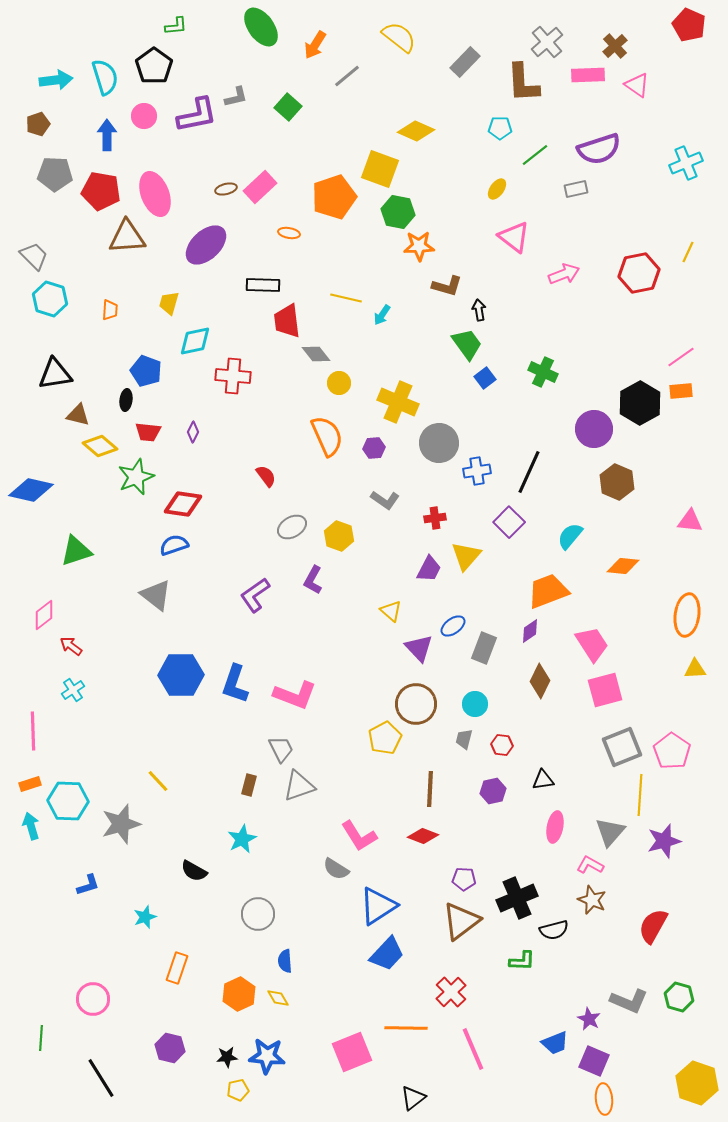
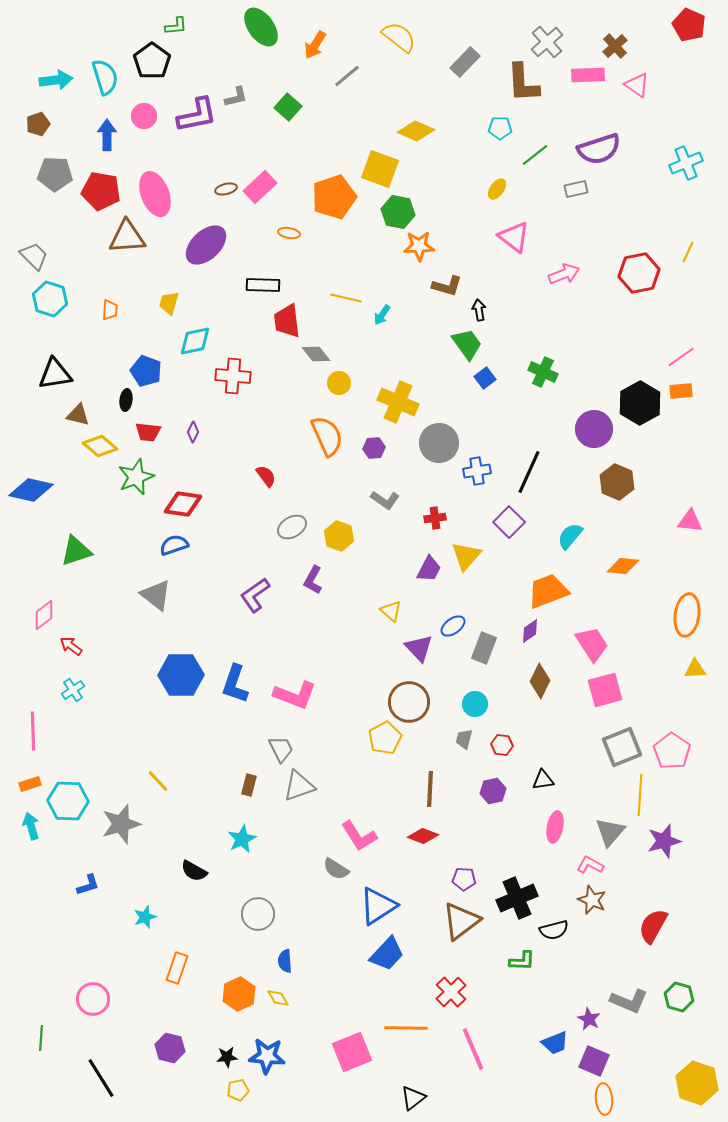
black pentagon at (154, 66): moved 2 px left, 5 px up
brown circle at (416, 704): moved 7 px left, 2 px up
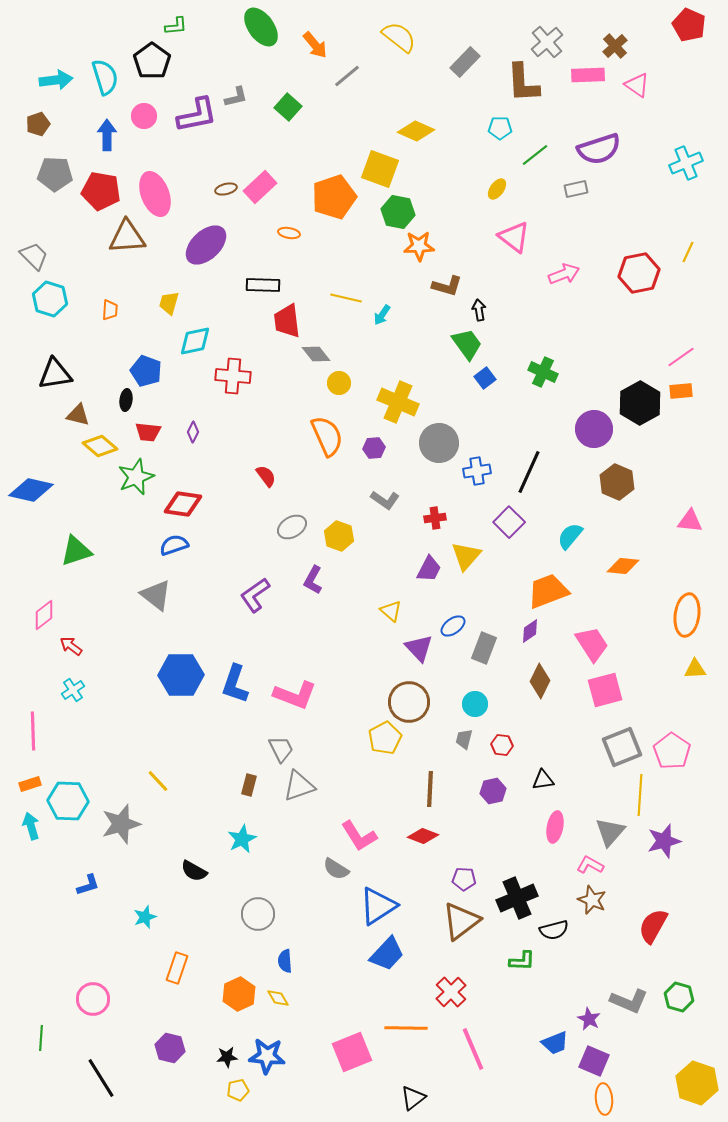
orange arrow at (315, 45): rotated 72 degrees counterclockwise
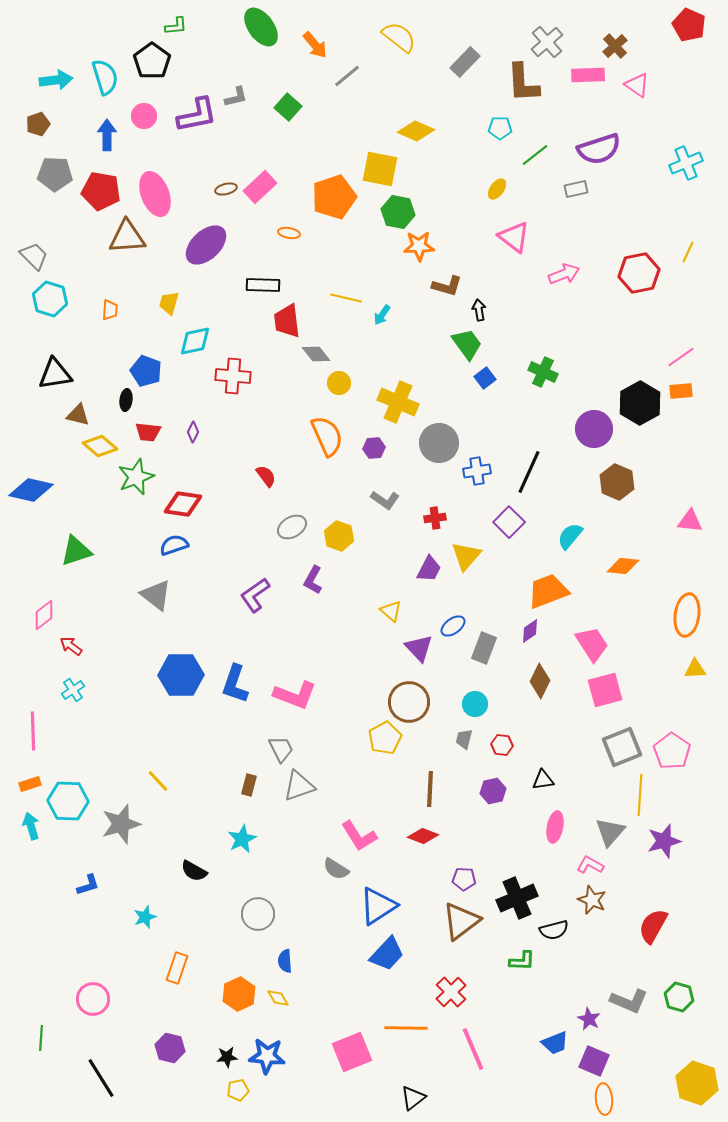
yellow square at (380, 169): rotated 9 degrees counterclockwise
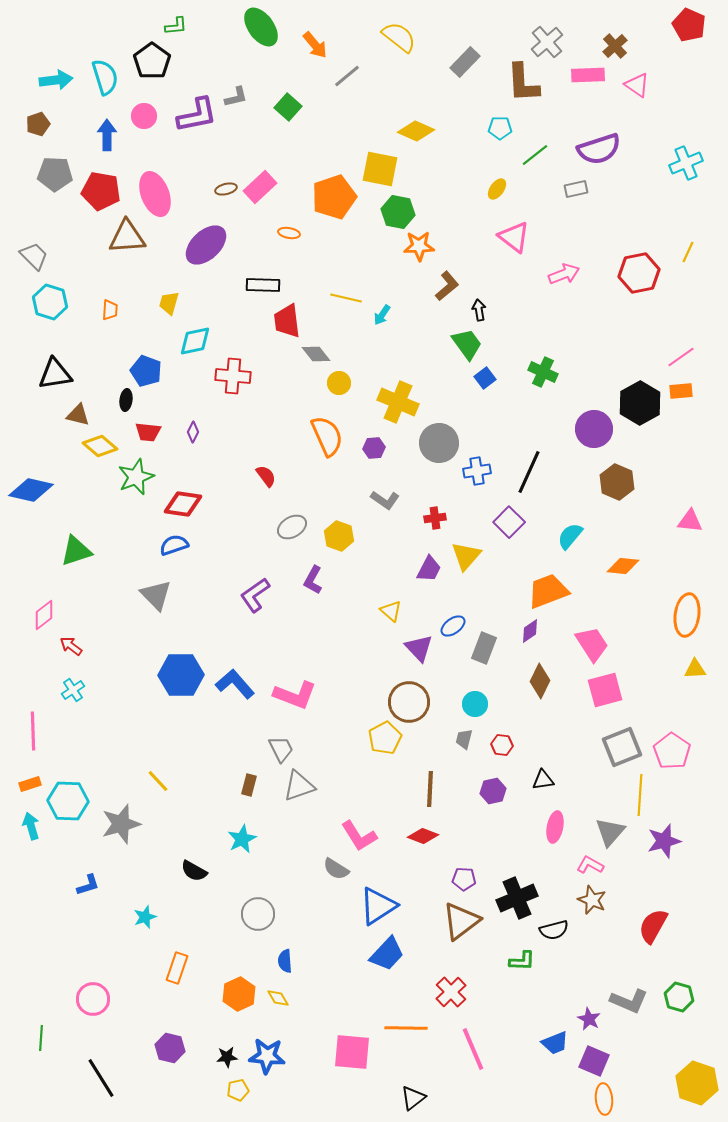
brown L-shape at (447, 286): rotated 56 degrees counterclockwise
cyan hexagon at (50, 299): moved 3 px down
gray triangle at (156, 595): rotated 8 degrees clockwise
blue L-shape at (235, 684): rotated 120 degrees clockwise
pink square at (352, 1052): rotated 27 degrees clockwise
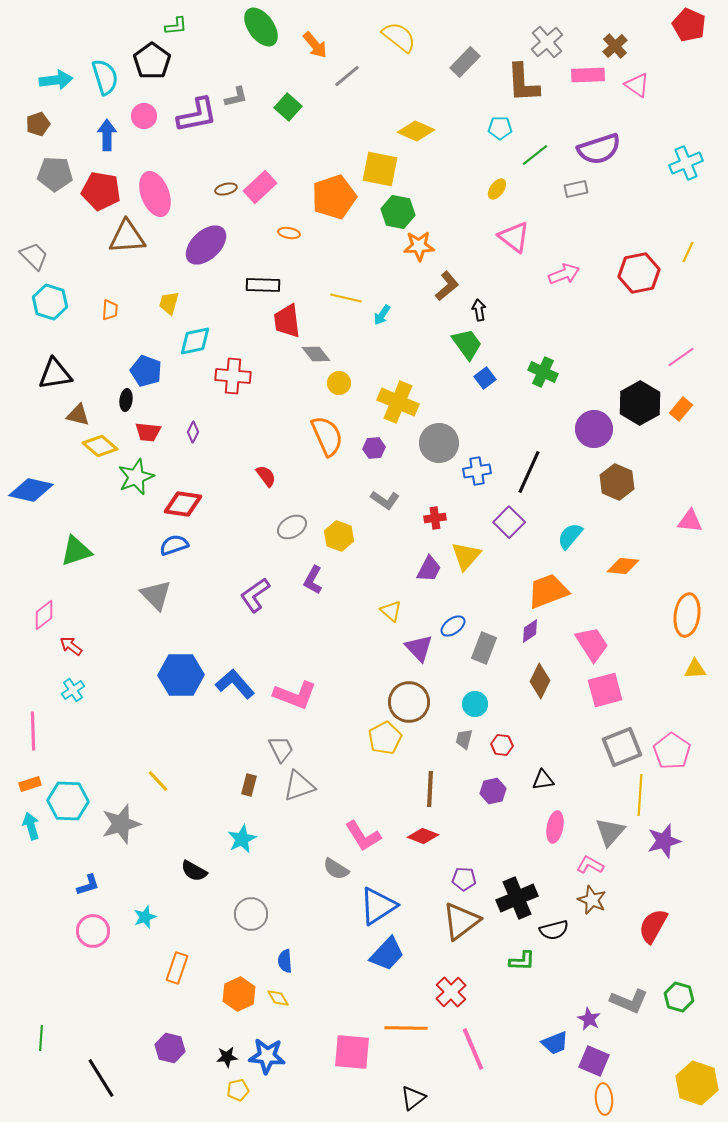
orange rectangle at (681, 391): moved 18 px down; rotated 45 degrees counterclockwise
pink L-shape at (359, 836): moved 4 px right
gray circle at (258, 914): moved 7 px left
pink circle at (93, 999): moved 68 px up
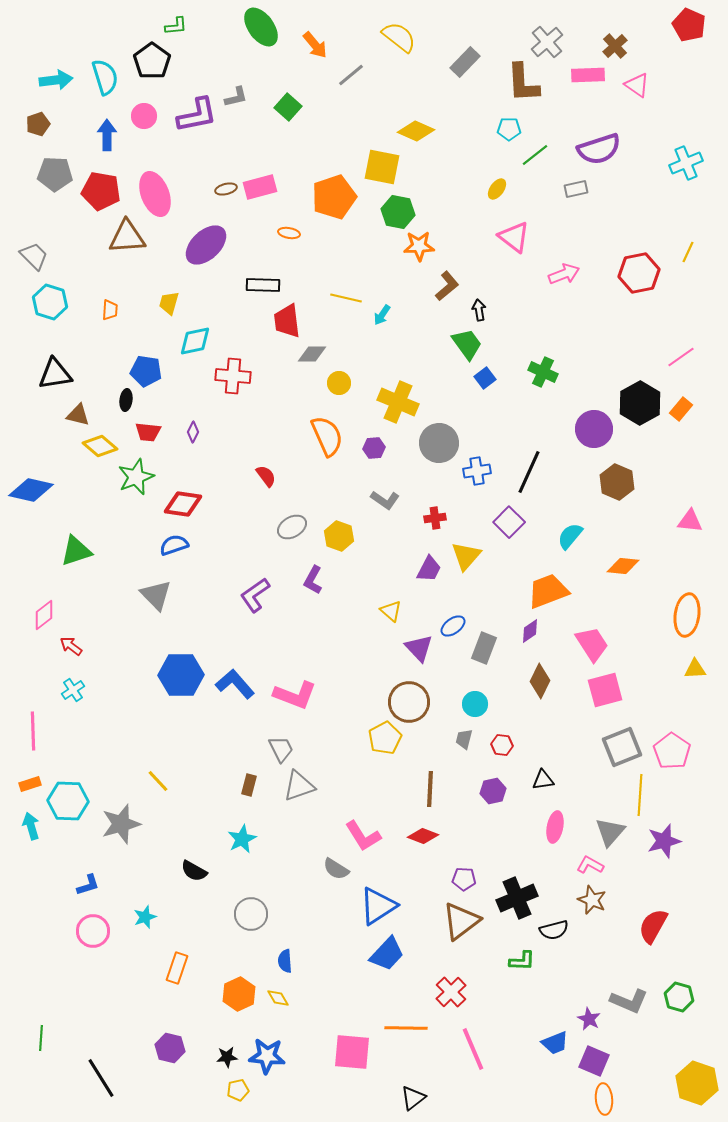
gray line at (347, 76): moved 4 px right, 1 px up
cyan pentagon at (500, 128): moved 9 px right, 1 px down
yellow square at (380, 169): moved 2 px right, 2 px up
pink rectangle at (260, 187): rotated 28 degrees clockwise
gray diamond at (316, 354): moved 4 px left; rotated 52 degrees counterclockwise
blue pentagon at (146, 371): rotated 12 degrees counterclockwise
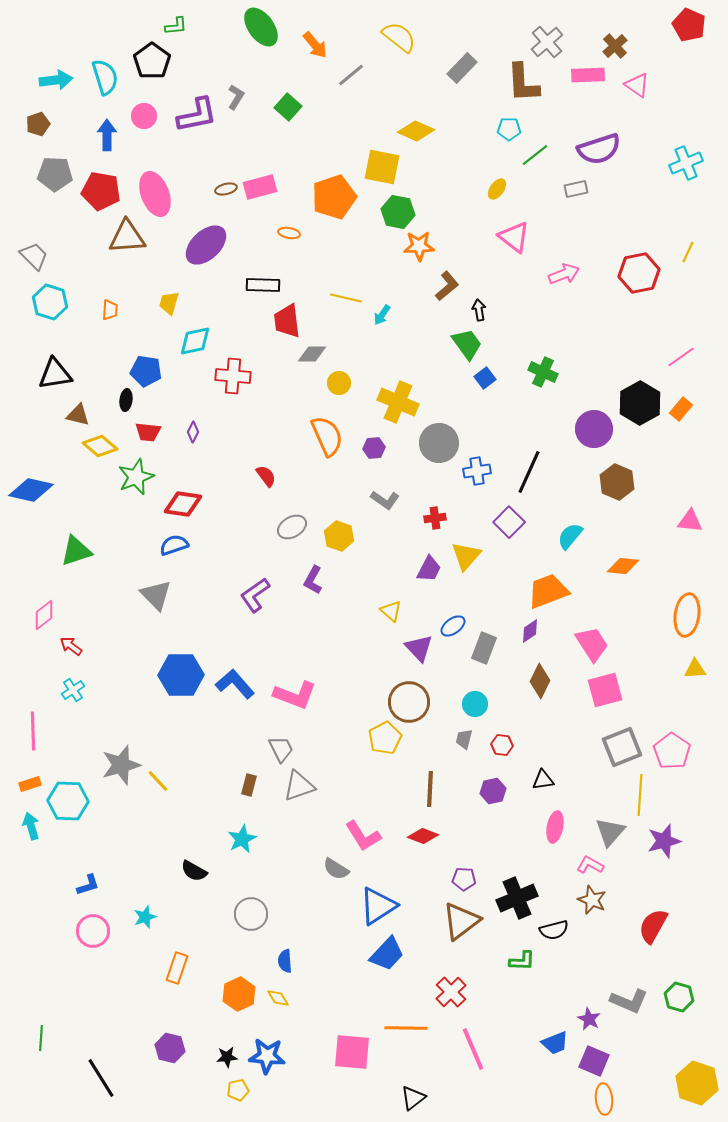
gray rectangle at (465, 62): moved 3 px left, 6 px down
gray L-shape at (236, 97): rotated 45 degrees counterclockwise
gray star at (121, 824): moved 59 px up
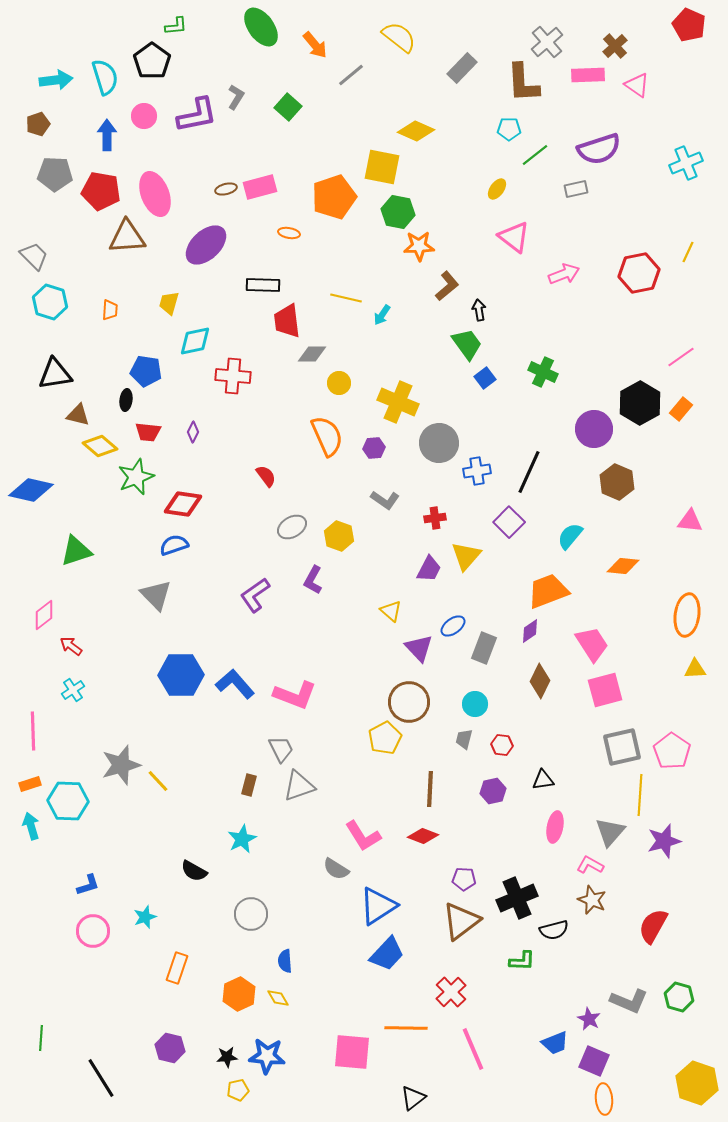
gray square at (622, 747): rotated 9 degrees clockwise
